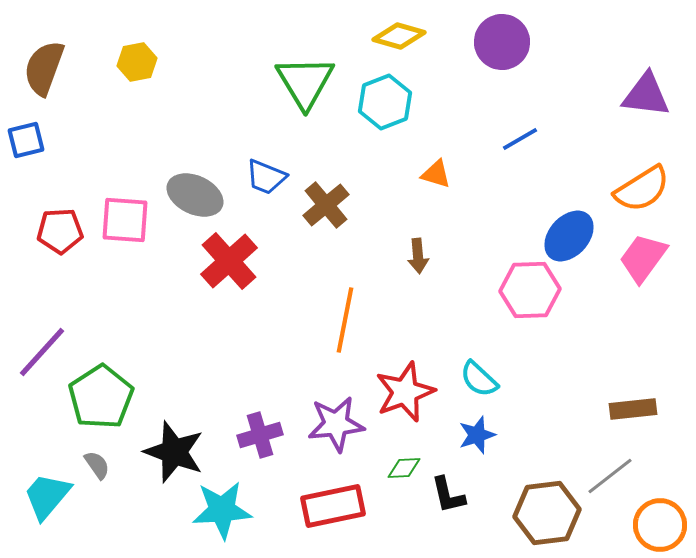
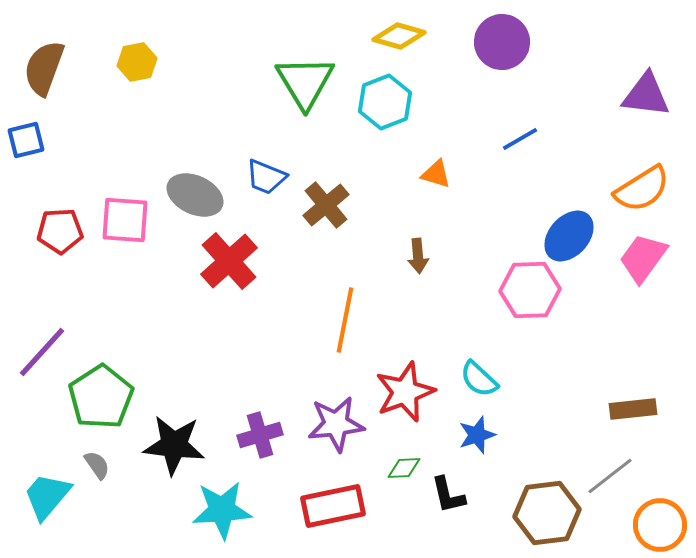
black star: moved 7 px up; rotated 14 degrees counterclockwise
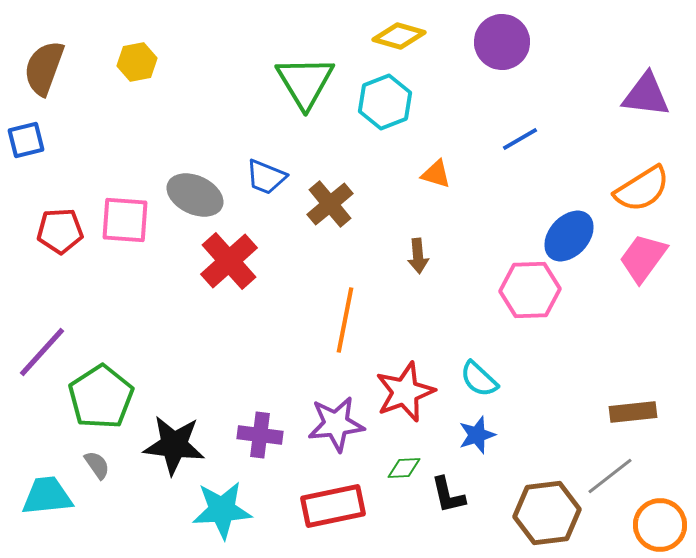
brown cross: moved 4 px right, 1 px up
brown rectangle: moved 3 px down
purple cross: rotated 24 degrees clockwise
cyan trapezoid: rotated 44 degrees clockwise
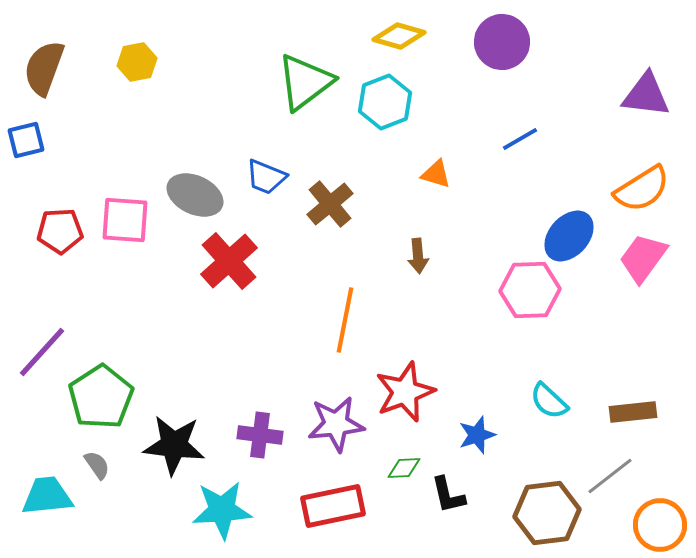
green triangle: rotated 24 degrees clockwise
cyan semicircle: moved 70 px right, 22 px down
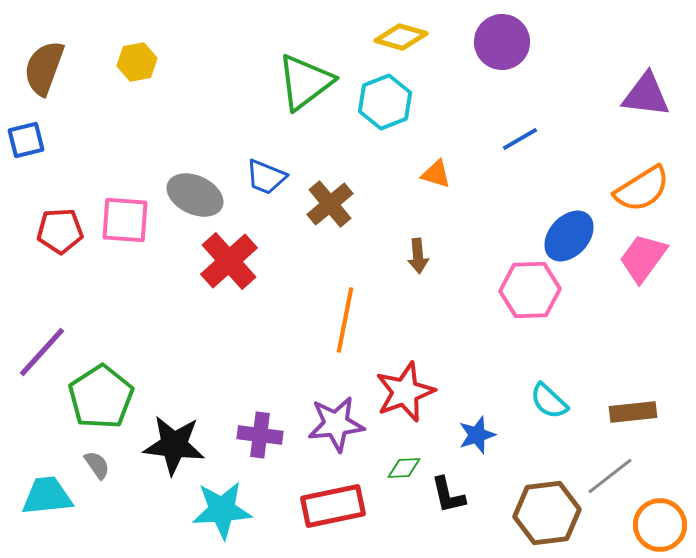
yellow diamond: moved 2 px right, 1 px down
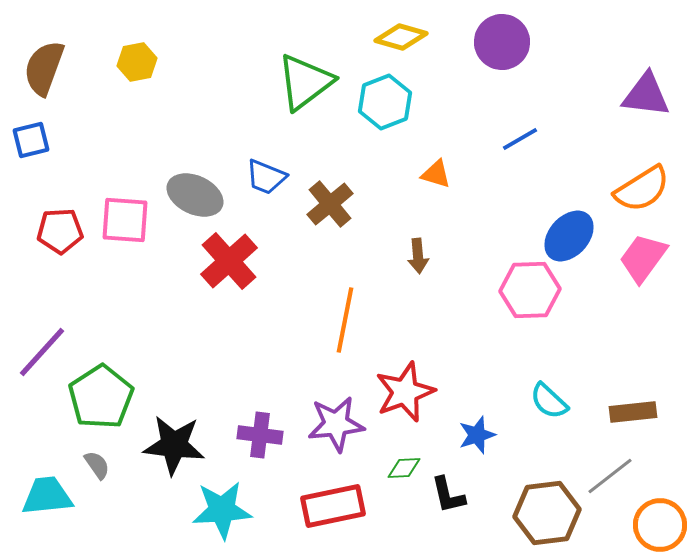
blue square: moved 5 px right
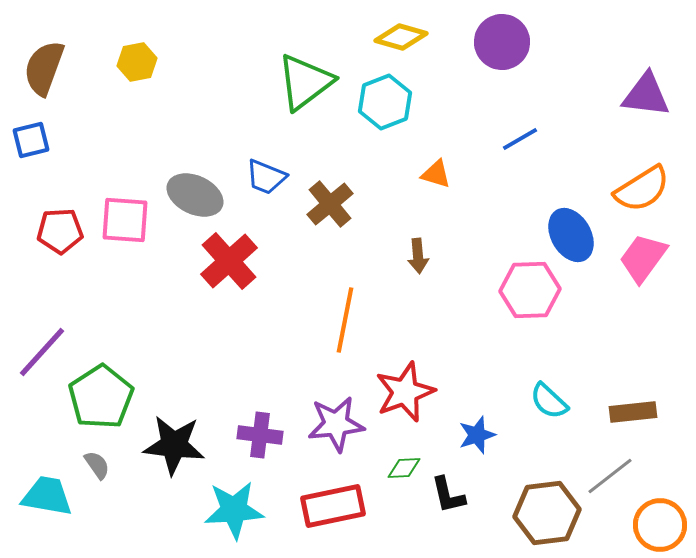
blue ellipse: moved 2 px right, 1 px up; rotated 72 degrees counterclockwise
cyan trapezoid: rotated 16 degrees clockwise
cyan star: moved 12 px right
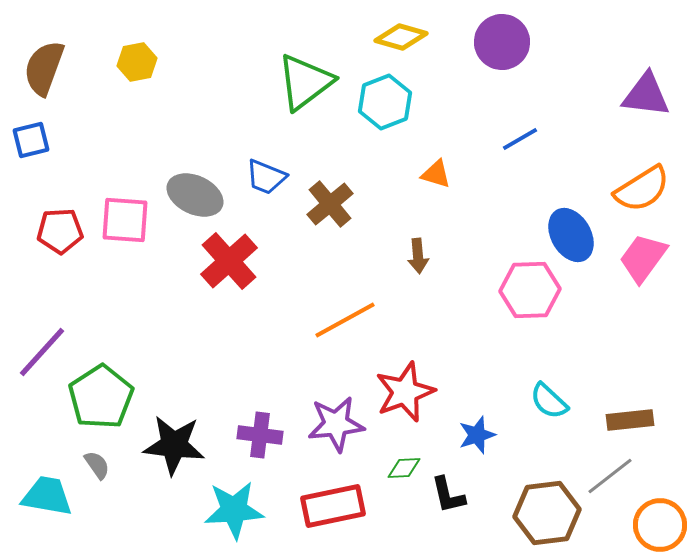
orange line: rotated 50 degrees clockwise
brown rectangle: moved 3 px left, 8 px down
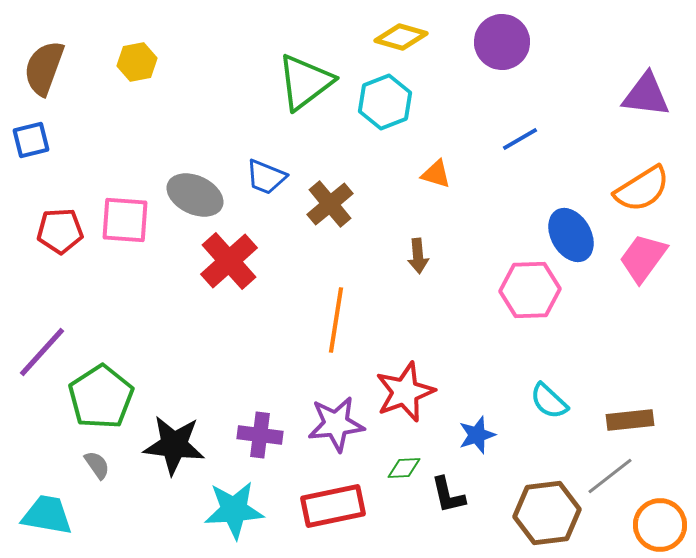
orange line: moved 9 px left; rotated 52 degrees counterclockwise
cyan trapezoid: moved 19 px down
